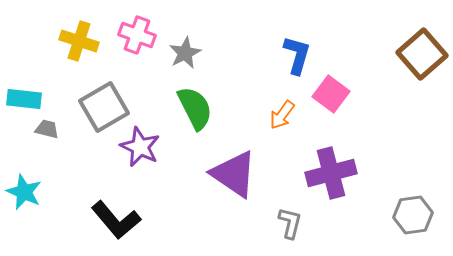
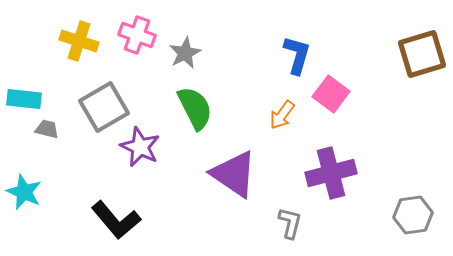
brown square: rotated 24 degrees clockwise
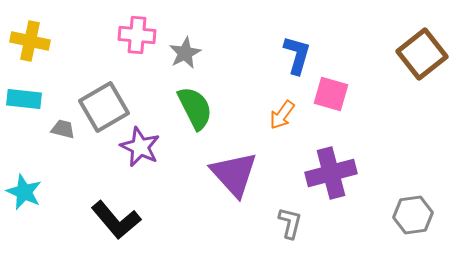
pink cross: rotated 15 degrees counterclockwise
yellow cross: moved 49 px left; rotated 6 degrees counterclockwise
brown square: rotated 21 degrees counterclockwise
pink square: rotated 21 degrees counterclockwise
gray trapezoid: moved 16 px right
purple triangle: rotated 14 degrees clockwise
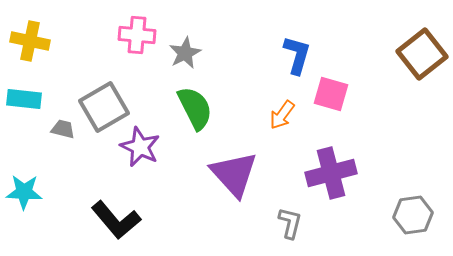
cyan star: rotated 21 degrees counterclockwise
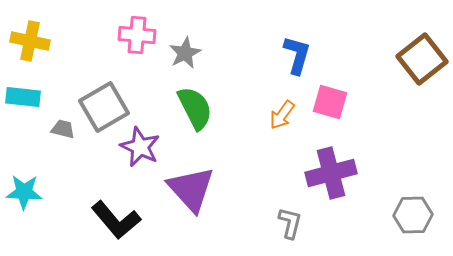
brown square: moved 5 px down
pink square: moved 1 px left, 8 px down
cyan rectangle: moved 1 px left, 2 px up
purple triangle: moved 43 px left, 15 px down
gray hexagon: rotated 6 degrees clockwise
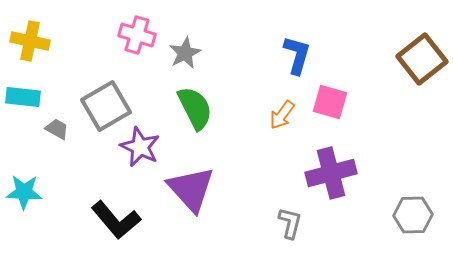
pink cross: rotated 12 degrees clockwise
gray square: moved 2 px right, 1 px up
gray trapezoid: moved 6 px left; rotated 15 degrees clockwise
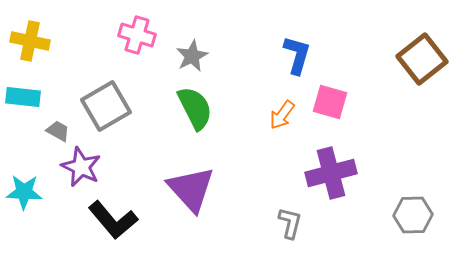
gray star: moved 7 px right, 3 px down
gray trapezoid: moved 1 px right, 2 px down
purple star: moved 59 px left, 20 px down
black L-shape: moved 3 px left
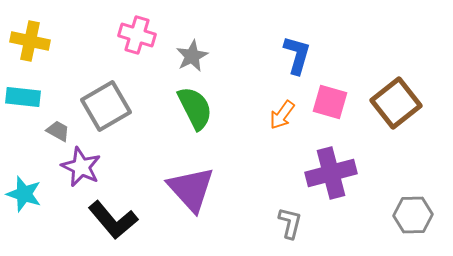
brown square: moved 26 px left, 44 px down
cyan star: moved 2 px down; rotated 15 degrees clockwise
